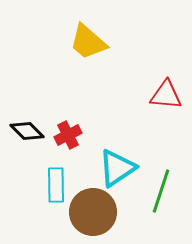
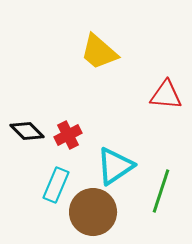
yellow trapezoid: moved 11 px right, 10 px down
cyan triangle: moved 2 px left, 2 px up
cyan rectangle: rotated 24 degrees clockwise
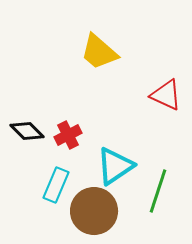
red triangle: rotated 20 degrees clockwise
green line: moved 3 px left
brown circle: moved 1 px right, 1 px up
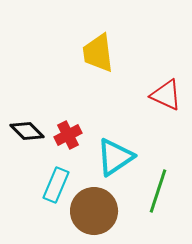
yellow trapezoid: moved 1 px left, 1 px down; rotated 42 degrees clockwise
cyan triangle: moved 9 px up
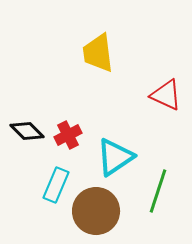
brown circle: moved 2 px right
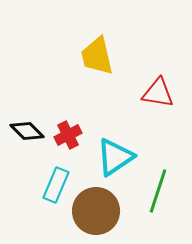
yellow trapezoid: moved 1 px left, 3 px down; rotated 6 degrees counterclockwise
red triangle: moved 8 px left, 2 px up; rotated 16 degrees counterclockwise
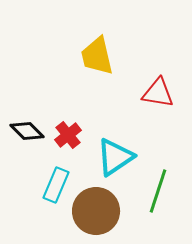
red cross: rotated 12 degrees counterclockwise
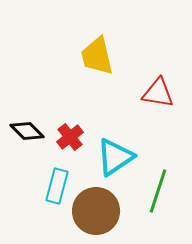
red cross: moved 2 px right, 2 px down
cyan rectangle: moved 1 px right, 1 px down; rotated 8 degrees counterclockwise
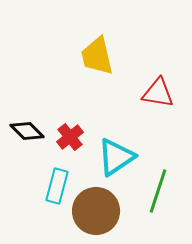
cyan triangle: moved 1 px right
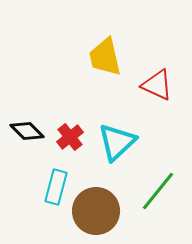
yellow trapezoid: moved 8 px right, 1 px down
red triangle: moved 1 px left, 8 px up; rotated 16 degrees clockwise
cyan triangle: moved 1 px right, 15 px up; rotated 9 degrees counterclockwise
cyan rectangle: moved 1 px left, 1 px down
green line: rotated 21 degrees clockwise
